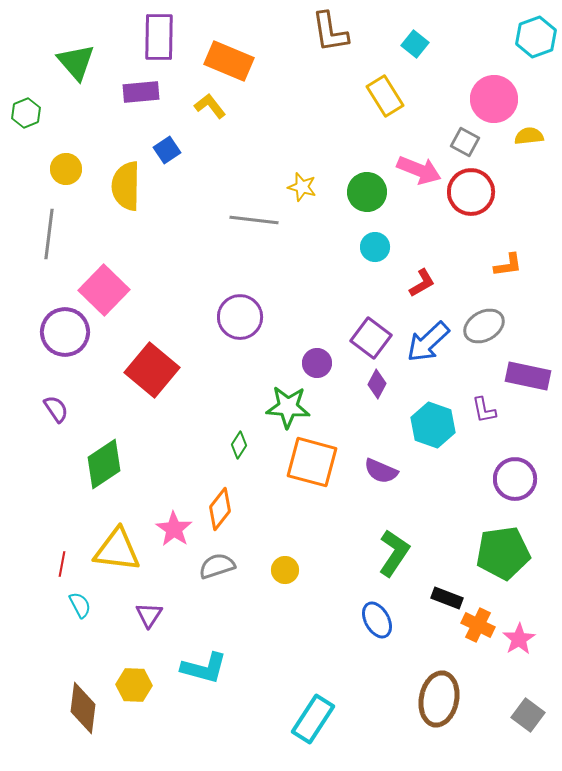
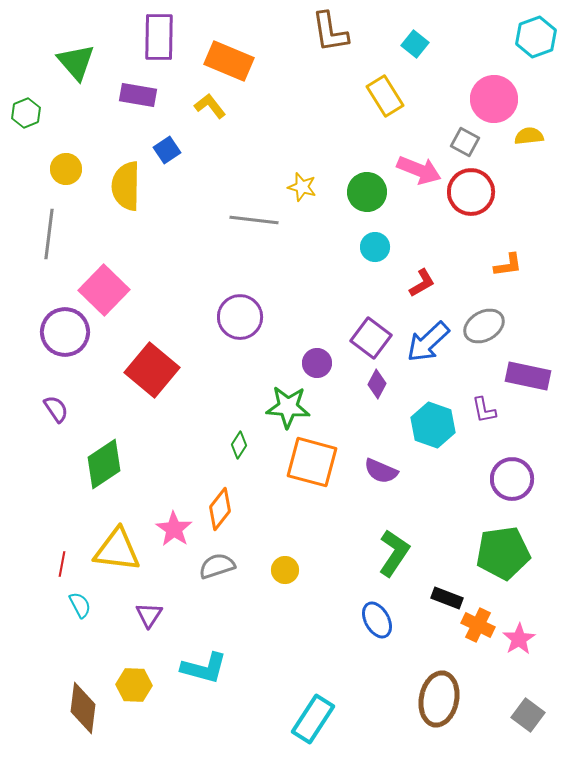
purple rectangle at (141, 92): moved 3 px left, 3 px down; rotated 15 degrees clockwise
purple circle at (515, 479): moved 3 px left
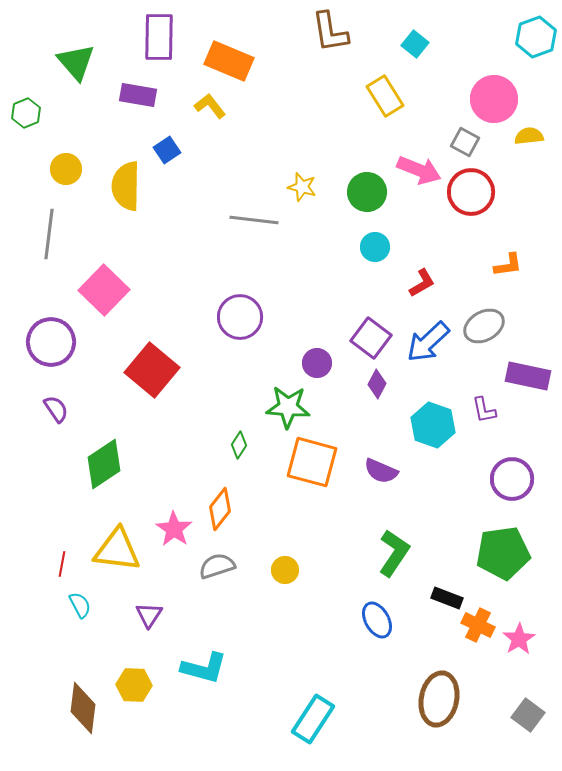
purple circle at (65, 332): moved 14 px left, 10 px down
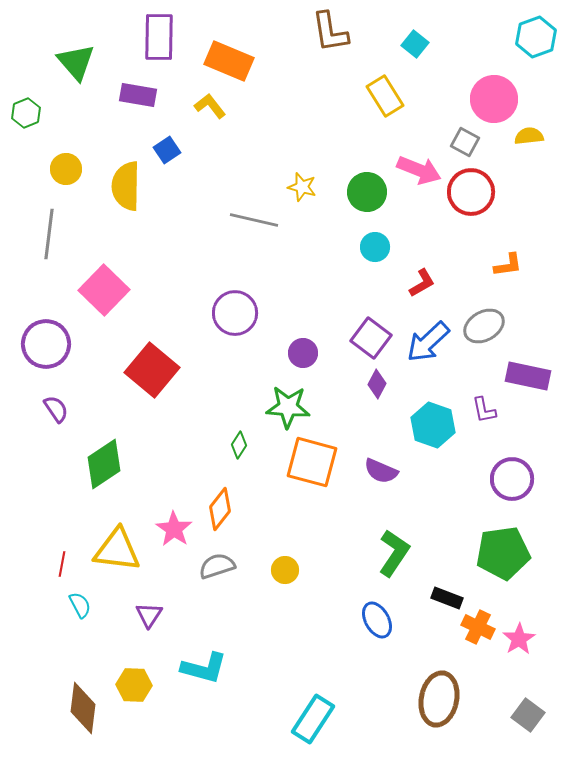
gray line at (254, 220): rotated 6 degrees clockwise
purple circle at (240, 317): moved 5 px left, 4 px up
purple circle at (51, 342): moved 5 px left, 2 px down
purple circle at (317, 363): moved 14 px left, 10 px up
orange cross at (478, 625): moved 2 px down
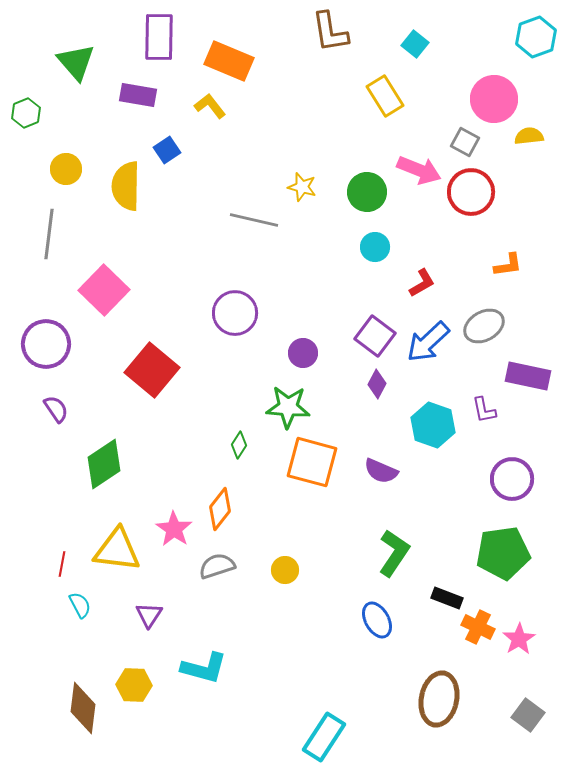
purple square at (371, 338): moved 4 px right, 2 px up
cyan rectangle at (313, 719): moved 11 px right, 18 px down
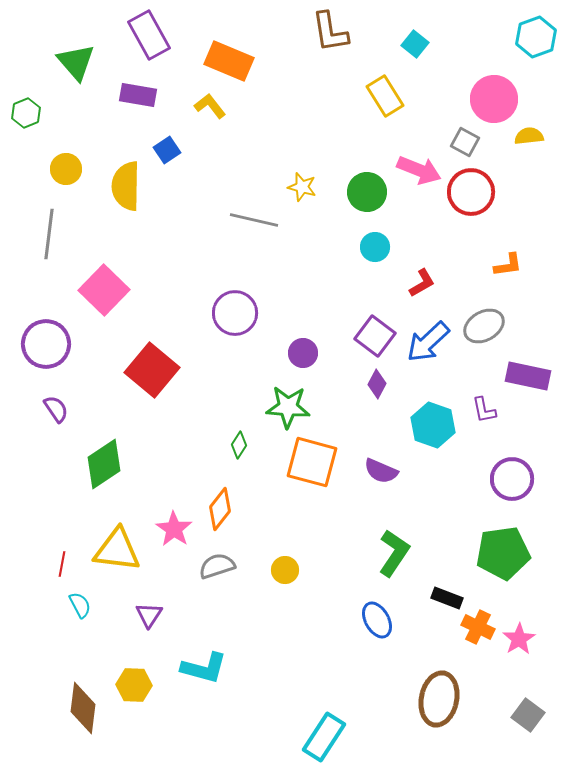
purple rectangle at (159, 37): moved 10 px left, 2 px up; rotated 30 degrees counterclockwise
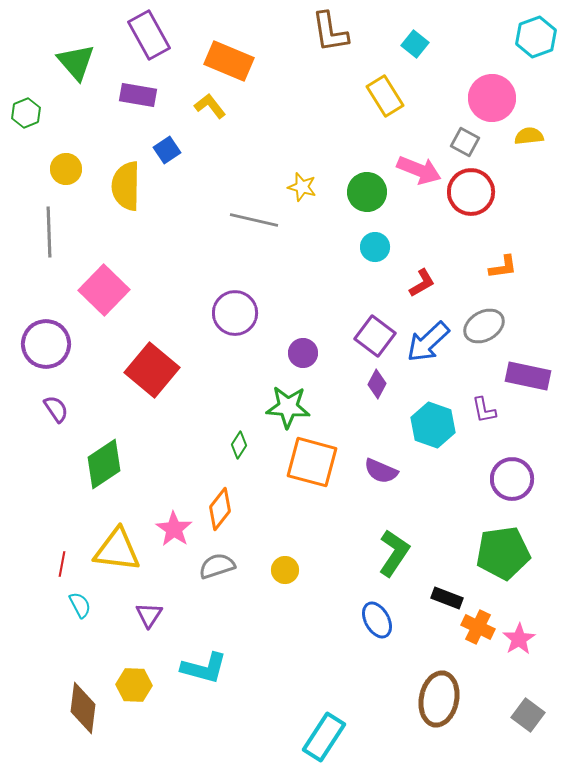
pink circle at (494, 99): moved 2 px left, 1 px up
gray line at (49, 234): moved 2 px up; rotated 9 degrees counterclockwise
orange L-shape at (508, 265): moved 5 px left, 2 px down
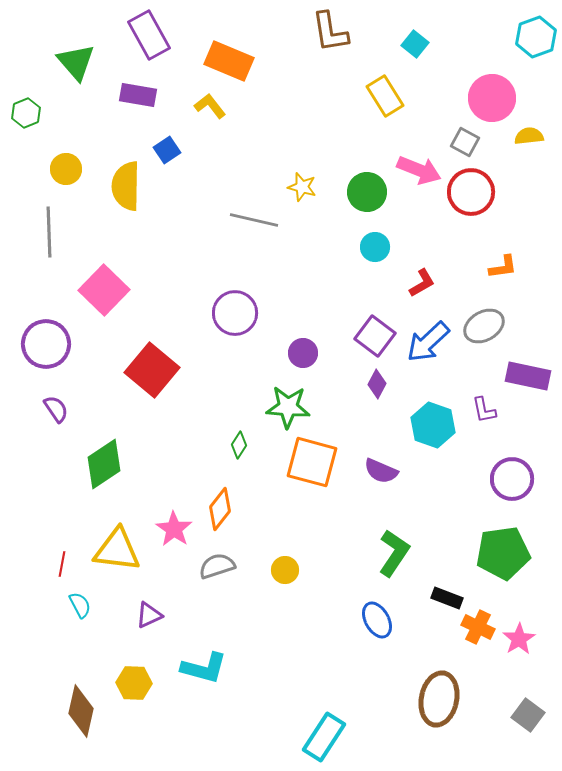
purple triangle at (149, 615): rotated 32 degrees clockwise
yellow hexagon at (134, 685): moved 2 px up
brown diamond at (83, 708): moved 2 px left, 3 px down; rotated 6 degrees clockwise
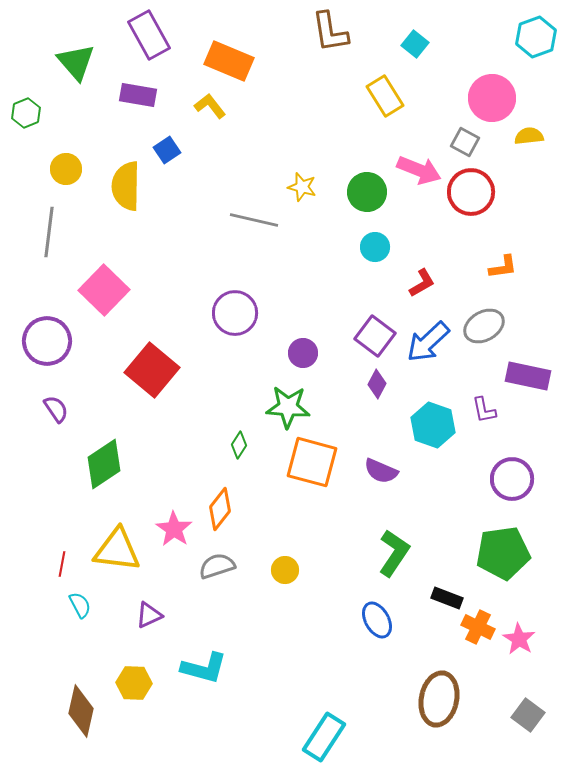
gray line at (49, 232): rotated 9 degrees clockwise
purple circle at (46, 344): moved 1 px right, 3 px up
pink star at (519, 639): rotated 8 degrees counterclockwise
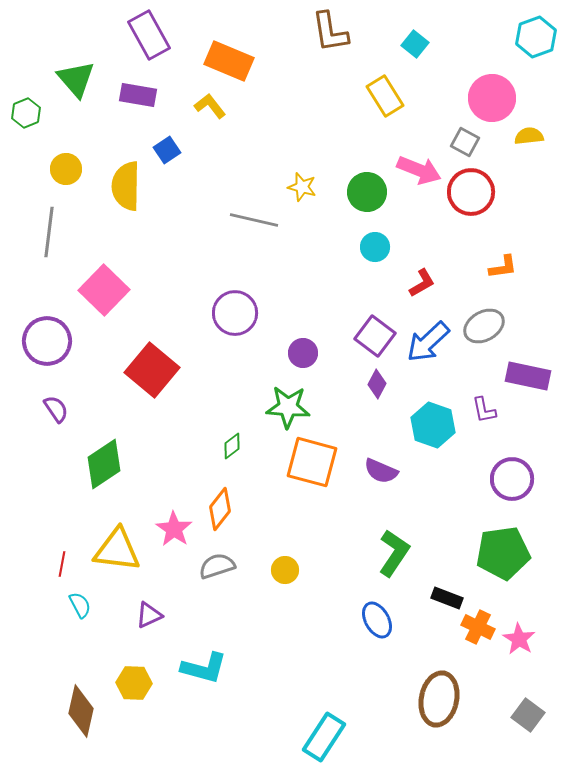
green triangle at (76, 62): moved 17 px down
green diamond at (239, 445): moved 7 px left, 1 px down; rotated 20 degrees clockwise
